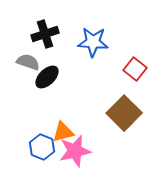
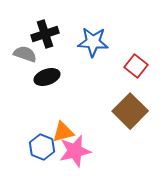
gray semicircle: moved 3 px left, 8 px up
red square: moved 1 px right, 3 px up
black ellipse: rotated 25 degrees clockwise
brown square: moved 6 px right, 2 px up
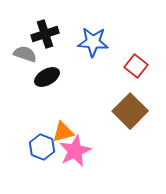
black ellipse: rotated 10 degrees counterclockwise
pink star: rotated 12 degrees counterclockwise
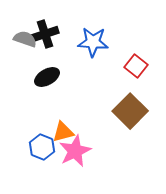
gray semicircle: moved 15 px up
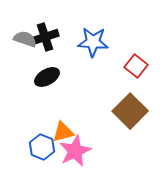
black cross: moved 3 px down
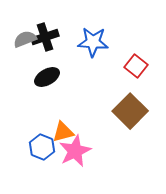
gray semicircle: rotated 40 degrees counterclockwise
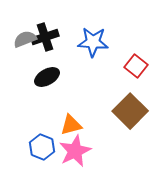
orange triangle: moved 8 px right, 7 px up
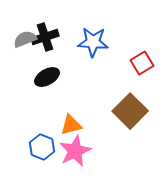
red square: moved 6 px right, 3 px up; rotated 20 degrees clockwise
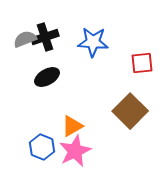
red square: rotated 25 degrees clockwise
orange triangle: moved 1 px right, 1 px down; rotated 15 degrees counterclockwise
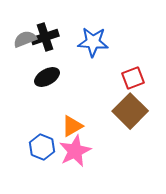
red square: moved 9 px left, 15 px down; rotated 15 degrees counterclockwise
